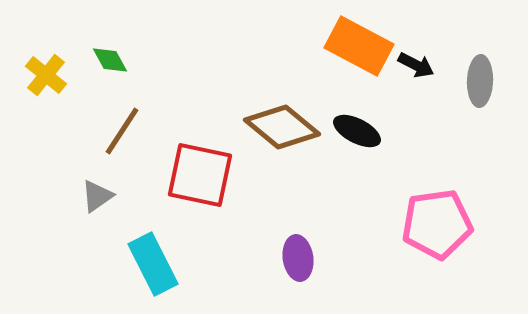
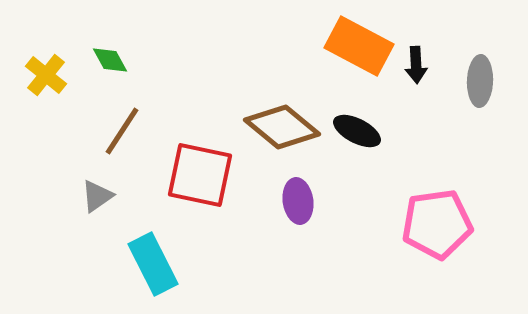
black arrow: rotated 60 degrees clockwise
purple ellipse: moved 57 px up
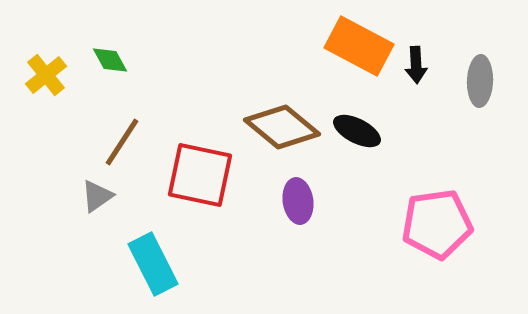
yellow cross: rotated 12 degrees clockwise
brown line: moved 11 px down
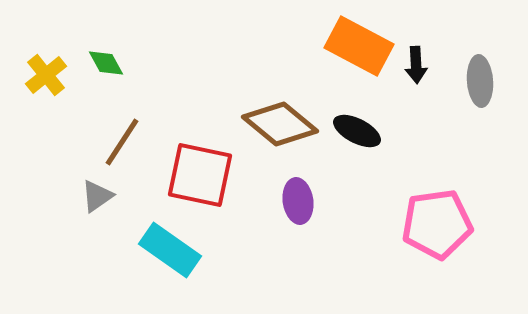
green diamond: moved 4 px left, 3 px down
gray ellipse: rotated 6 degrees counterclockwise
brown diamond: moved 2 px left, 3 px up
cyan rectangle: moved 17 px right, 14 px up; rotated 28 degrees counterclockwise
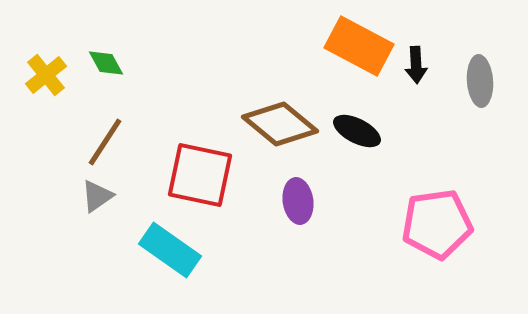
brown line: moved 17 px left
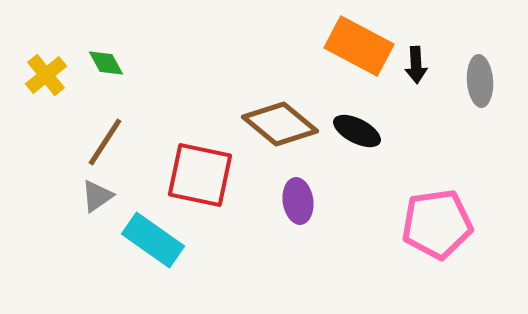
cyan rectangle: moved 17 px left, 10 px up
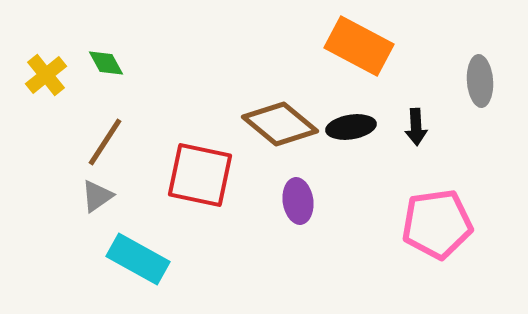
black arrow: moved 62 px down
black ellipse: moved 6 px left, 4 px up; rotated 36 degrees counterclockwise
cyan rectangle: moved 15 px left, 19 px down; rotated 6 degrees counterclockwise
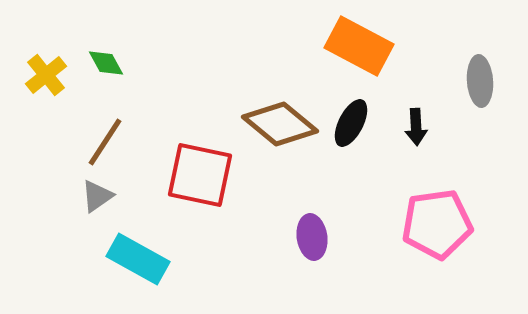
black ellipse: moved 4 px up; rotated 54 degrees counterclockwise
purple ellipse: moved 14 px right, 36 px down
